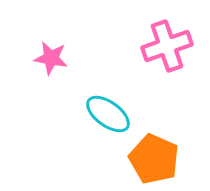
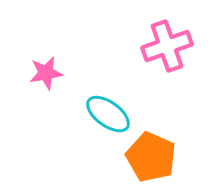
pink star: moved 5 px left, 15 px down; rotated 20 degrees counterclockwise
orange pentagon: moved 3 px left, 2 px up
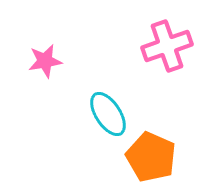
pink star: moved 1 px left, 12 px up
cyan ellipse: rotated 21 degrees clockwise
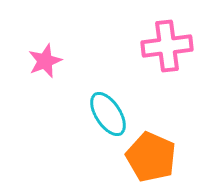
pink cross: rotated 12 degrees clockwise
pink star: rotated 12 degrees counterclockwise
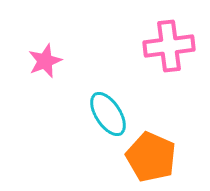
pink cross: moved 2 px right
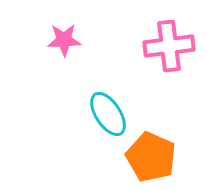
pink star: moved 19 px right, 21 px up; rotated 20 degrees clockwise
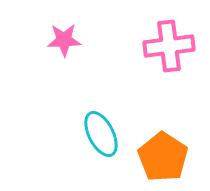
cyan ellipse: moved 7 px left, 20 px down; rotated 6 degrees clockwise
orange pentagon: moved 12 px right; rotated 9 degrees clockwise
